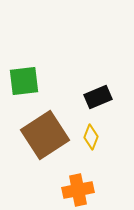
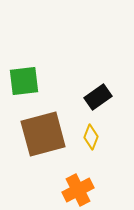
black rectangle: rotated 12 degrees counterclockwise
brown square: moved 2 px left, 1 px up; rotated 18 degrees clockwise
orange cross: rotated 16 degrees counterclockwise
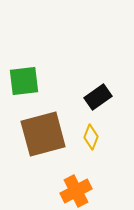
orange cross: moved 2 px left, 1 px down
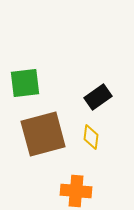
green square: moved 1 px right, 2 px down
yellow diamond: rotated 15 degrees counterclockwise
orange cross: rotated 32 degrees clockwise
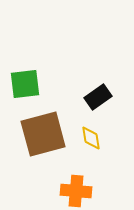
green square: moved 1 px down
yellow diamond: moved 1 px down; rotated 15 degrees counterclockwise
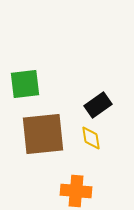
black rectangle: moved 8 px down
brown square: rotated 9 degrees clockwise
